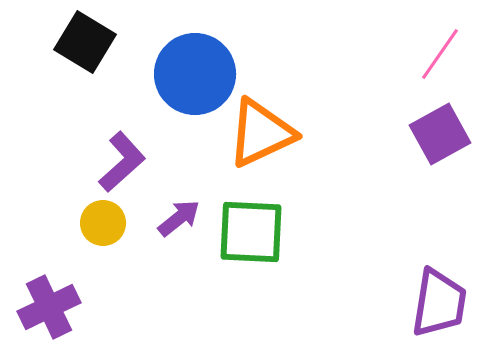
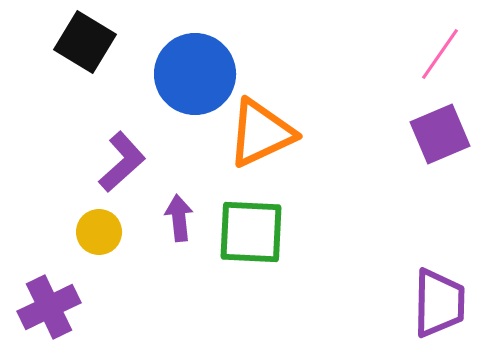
purple square: rotated 6 degrees clockwise
purple arrow: rotated 57 degrees counterclockwise
yellow circle: moved 4 px left, 9 px down
purple trapezoid: rotated 8 degrees counterclockwise
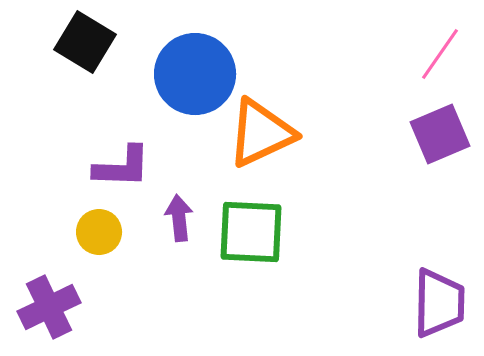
purple L-shape: moved 5 px down; rotated 44 degrees clockwise
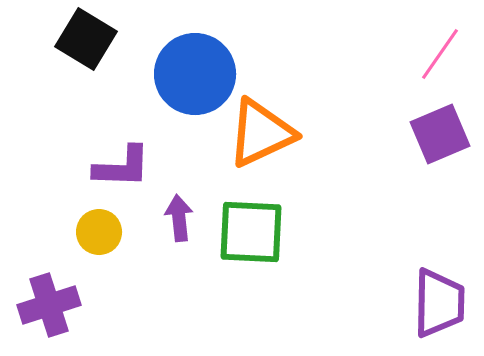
black square: moved 1 px right, 3 px up
purple cross: moved 2 px up; rotated 8 degrees clockwise
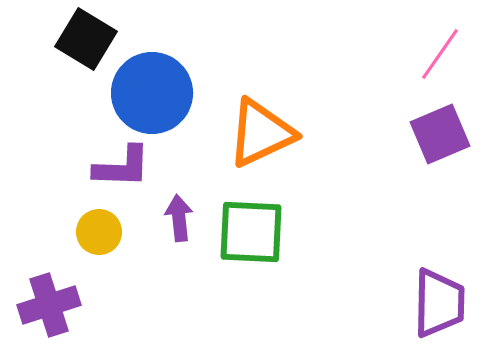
blue circle: moved 43 px left, 19 px down
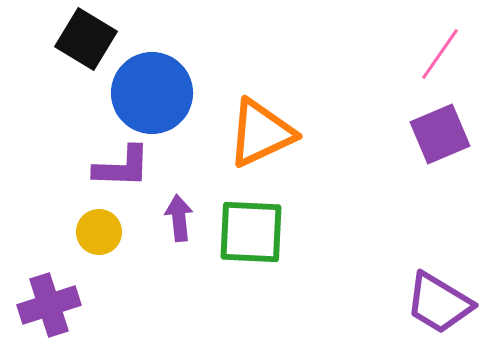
purple trapezoid: rotated 120 degrees clockwise
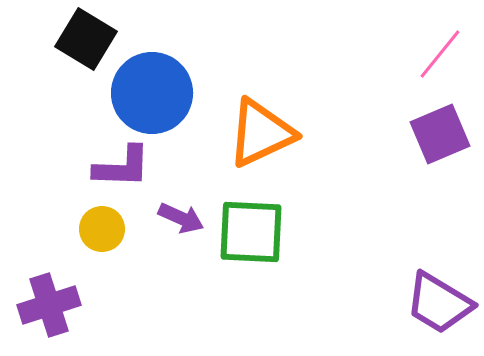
pink line: rotated 4 degrees clockwise
purple arrow: moved 2 px right; rotated 120 degrees clockwise
yellow circle: moved 3 px right, 3 px up
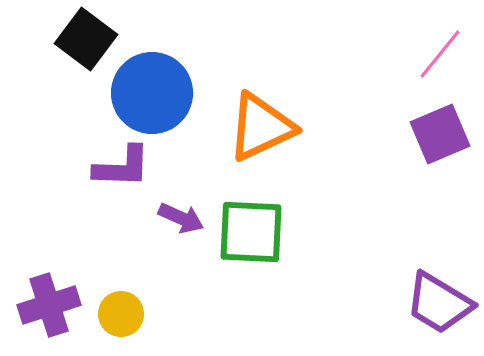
black square: rotated 6 degrees clockwise
orange triangle: moved 6 px up
yellow circle: moved 19 px right, 85 px down
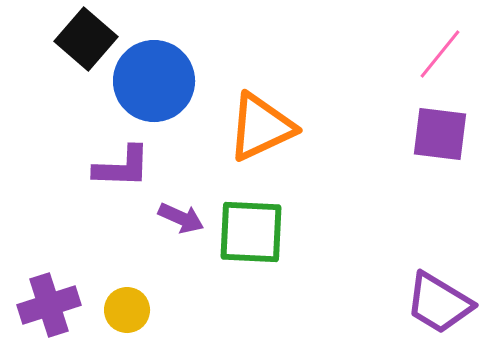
black square: rotated 4 degrees clockwise
blue circle: moved 2 px right, 12 px up
purple square: rotated 30 degrees clockwise
yellow circle: moved 6 px right, 4 px up
